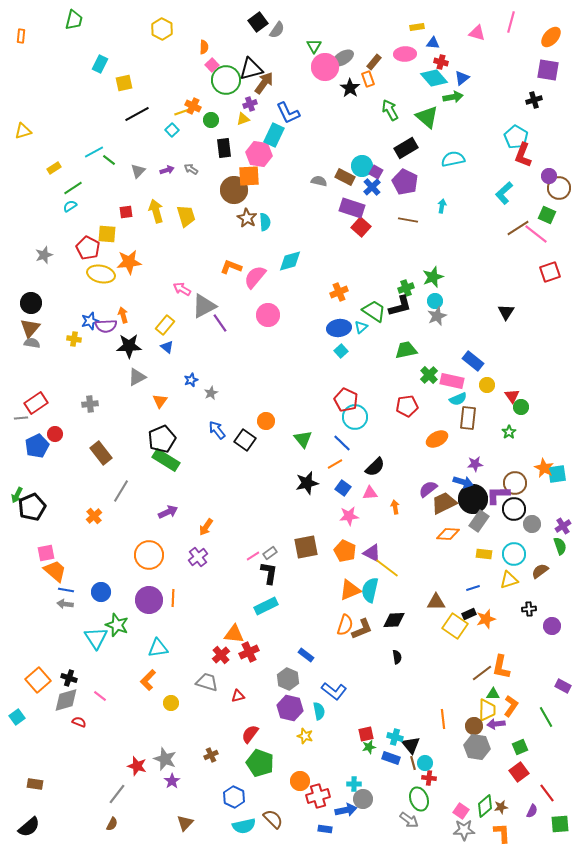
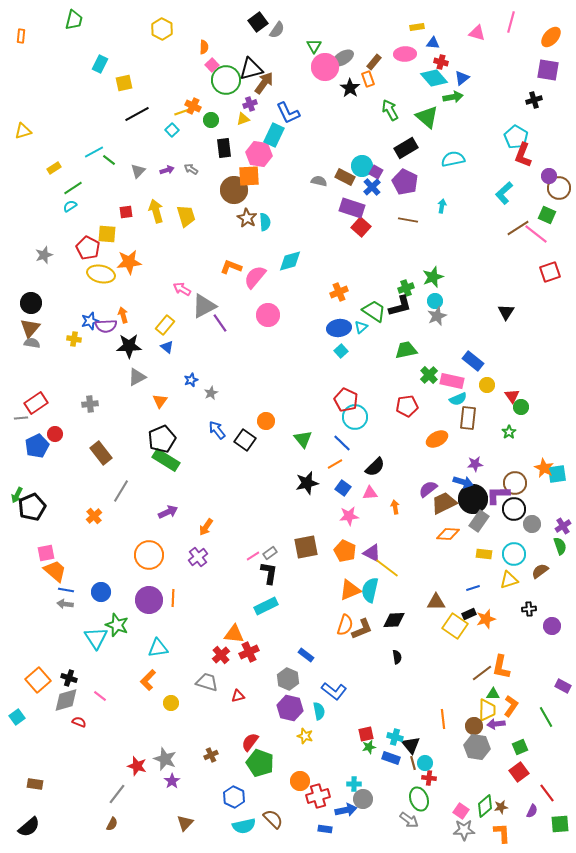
red semicircle at (250, 734): moved 8 px down
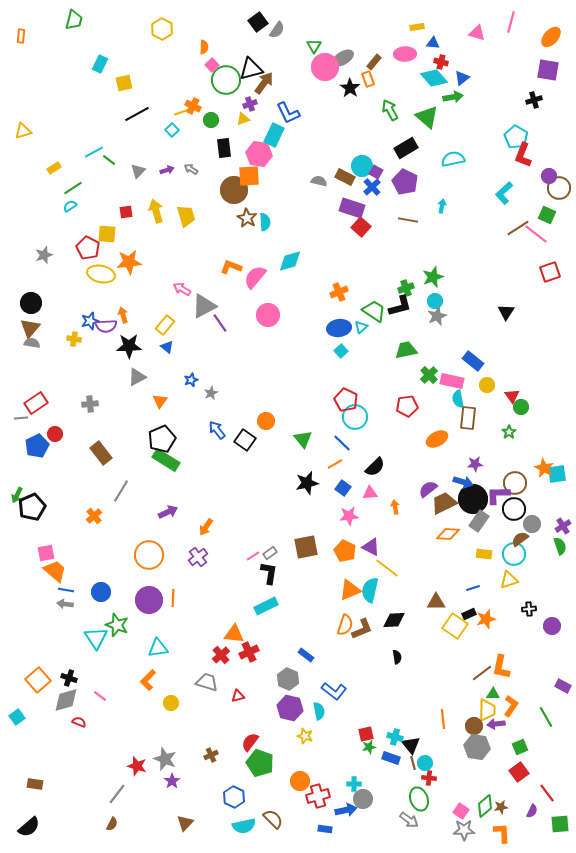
cyan semicircle at (458, 399): rotated 102 degrees clockwise
purple triangle at (372, 553): moved 1 px left, 6 px up
brown semicircle at (540, 571): moved 20 px left, 32 px up
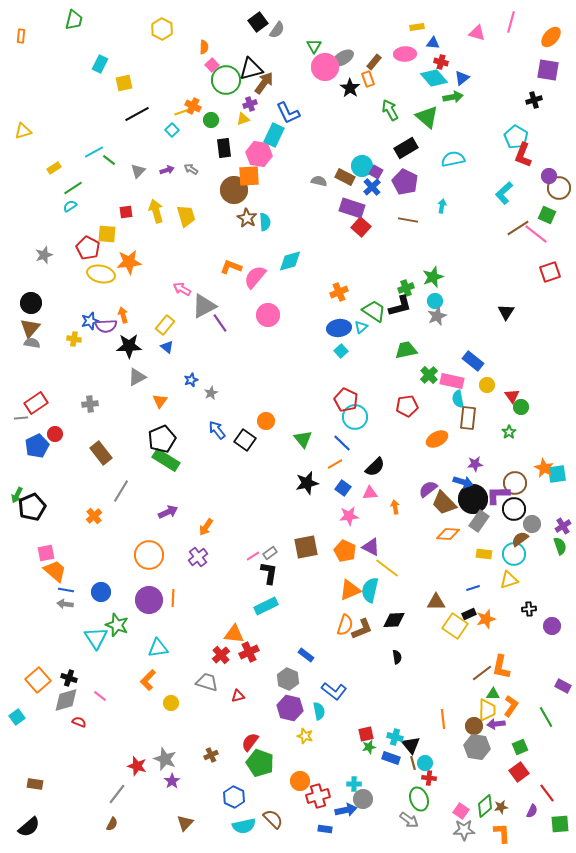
brown trapezoid at (444, 503): rotated 108 degrees counterclockwise
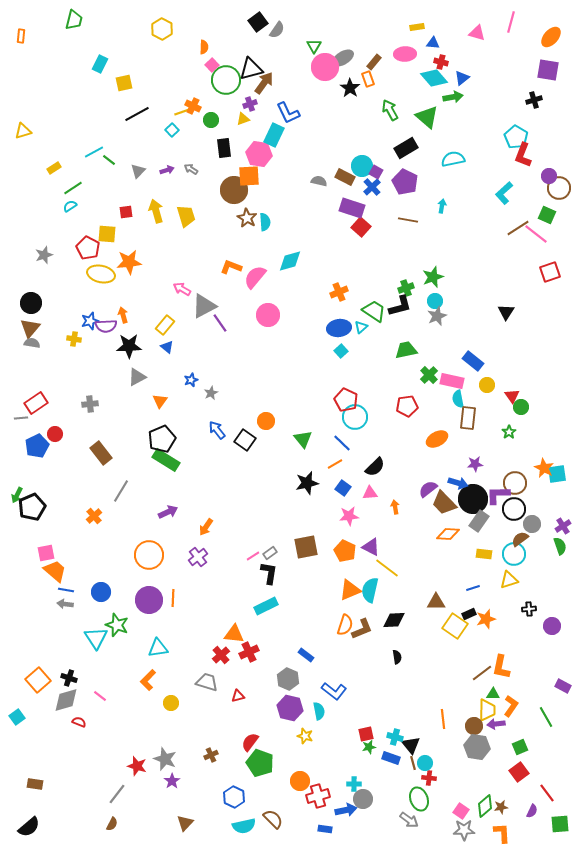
blue arrow at (463, 482): moved 5 px left, 1 px down
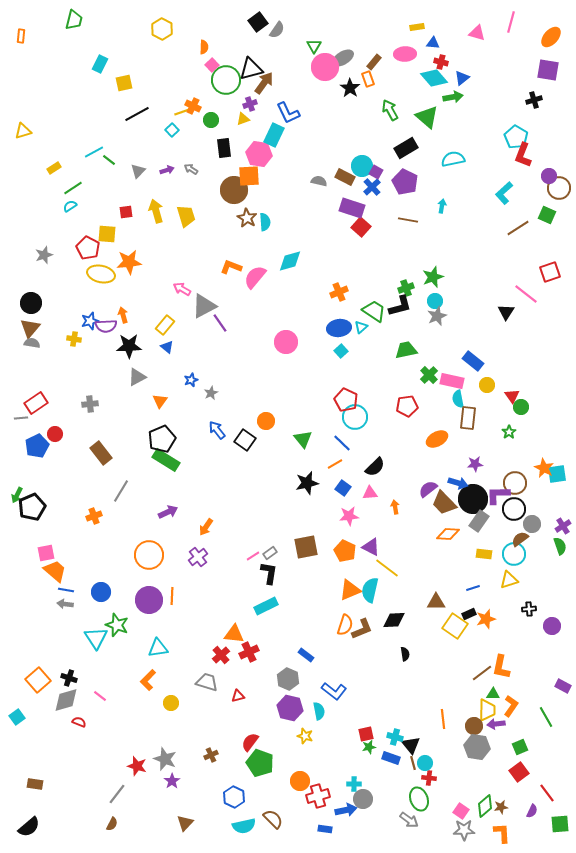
pink line at (536, 234): moved 10 px left, 60 px down
pink circle at (268, 315): moved 18 px right, 27 px down
orange cross at (94, 516): rotated 21 degrees clockwise
orange line at (173, 598): moved 1 px left, 2 px up
black semicircle at (397, 657): moved 8 px right, 3 px up
